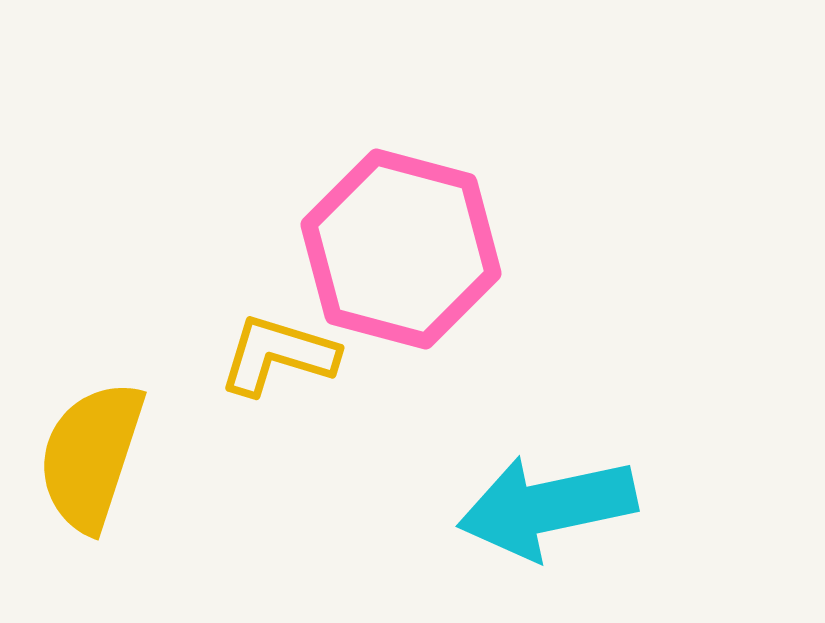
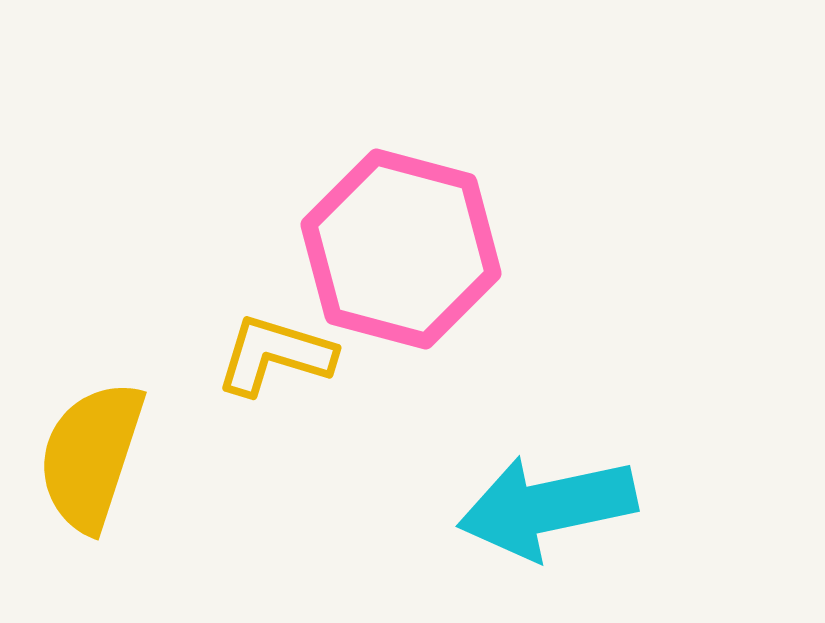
yellow L-shape: moved 3 px left
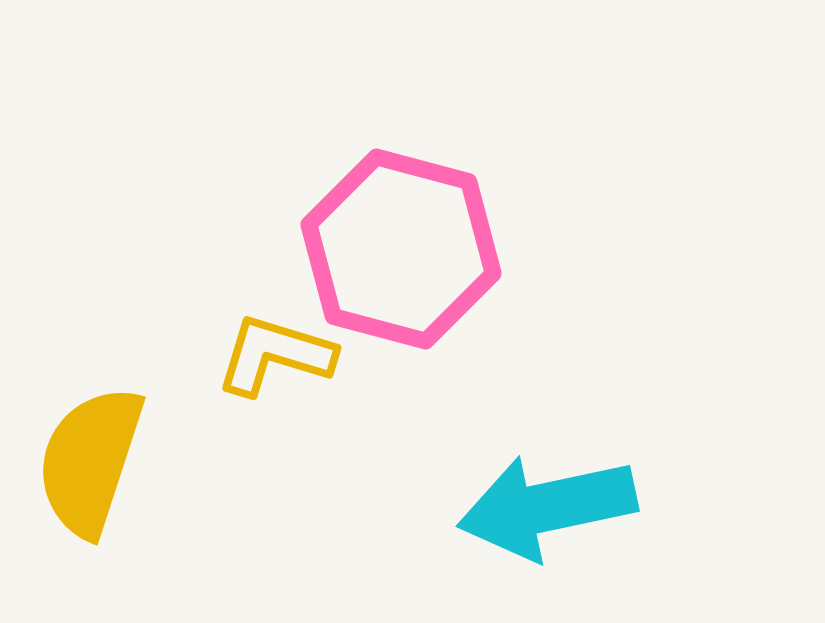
yellow semicircle: moved 1 px left, 5 px down
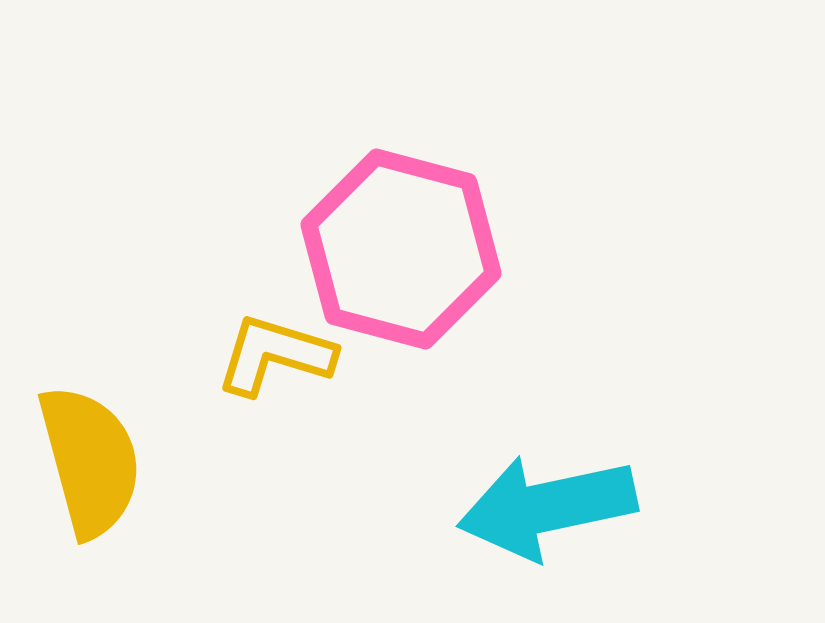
yellow semicircle: rotated 147 degrees clockwise
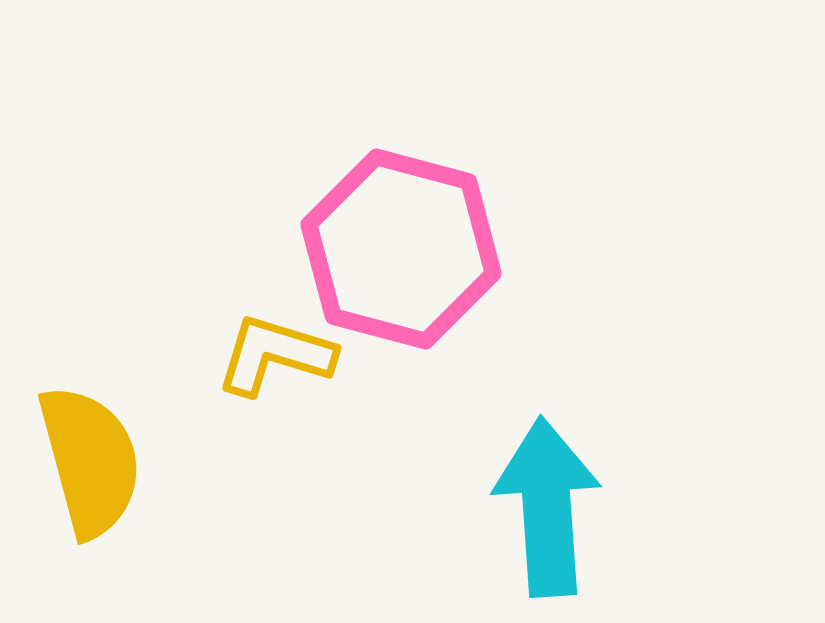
cyan arrow: rotated 98 degrees clockwise
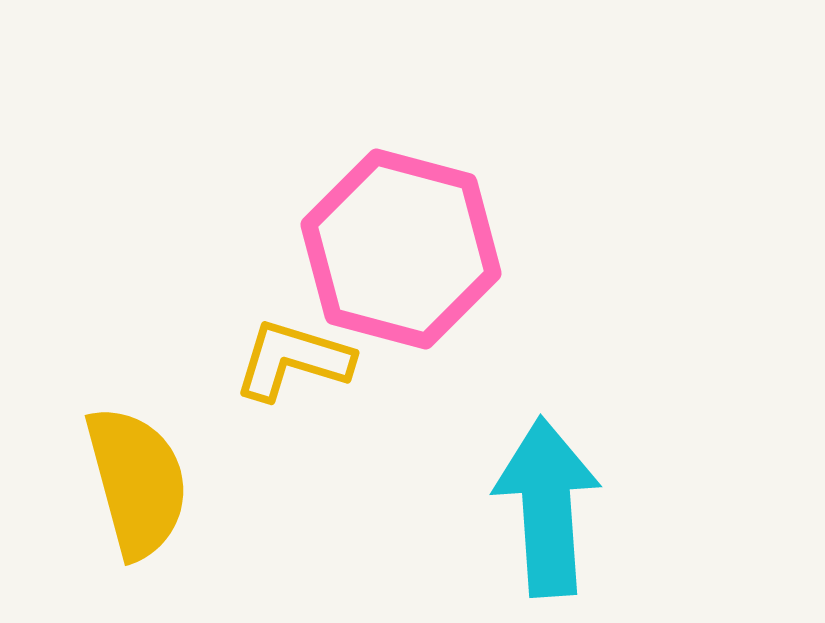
yellow L-shape: moved 18 px right, 5 px down
yellow semicircle: moved 47 px right, 21 px down
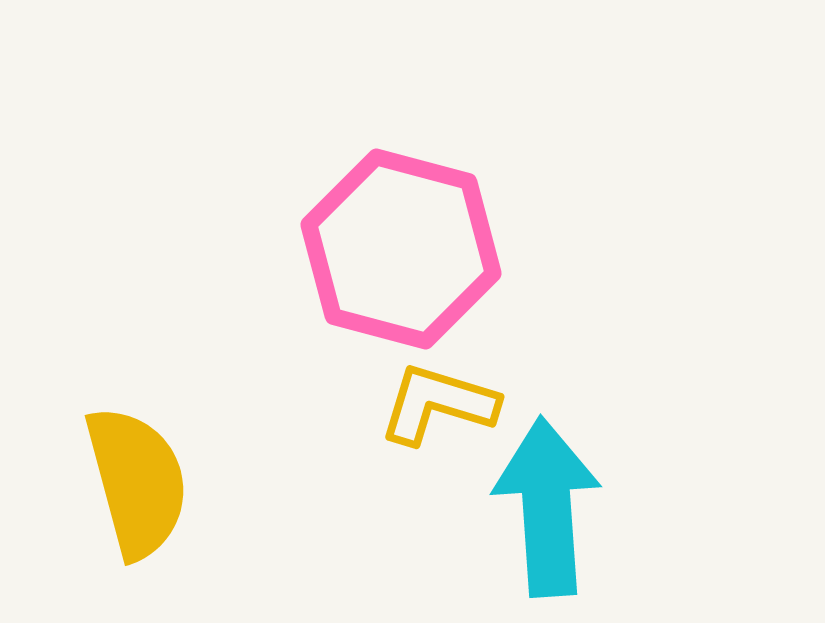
yellow L-shape: moved 145 px right, 44 px down
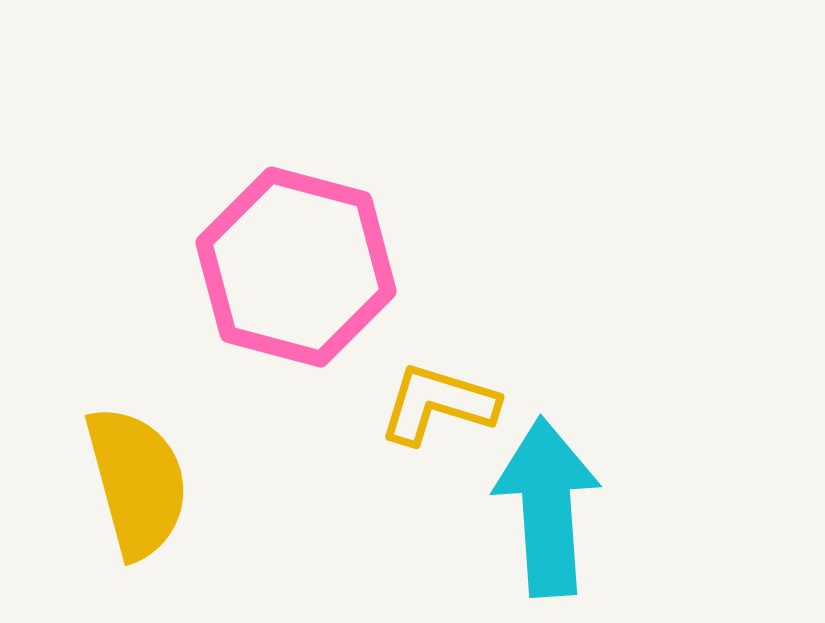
pink hexagon: moved 105 px left, 18 px down
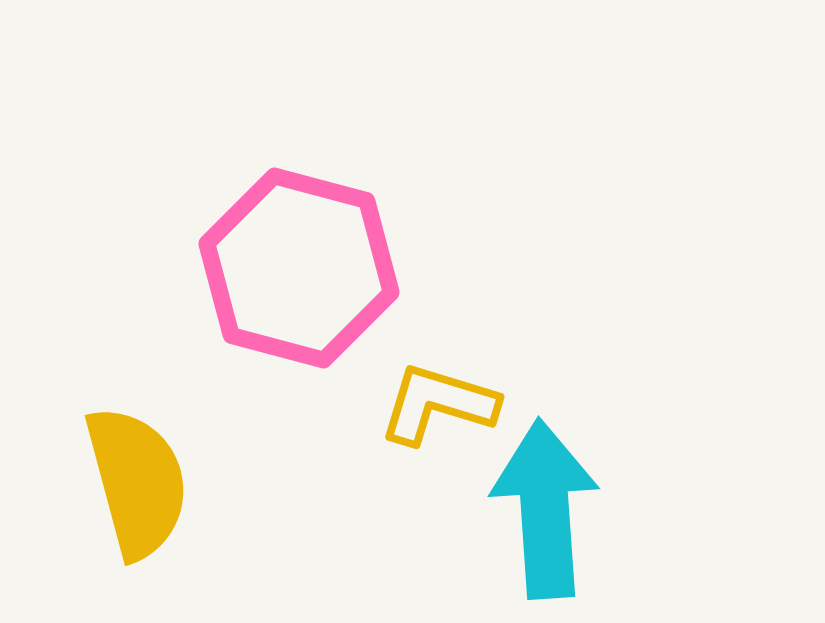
pink hexagon: moved 3 px right, 1 px down
cyan arrow: moved 2 px left, 2 px down
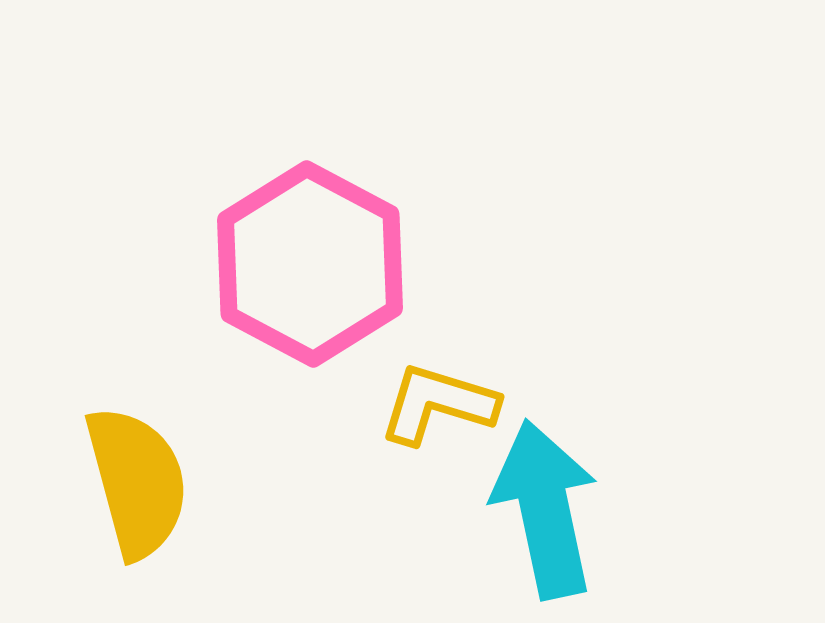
pink hexagon: moved 11 px right, 4 px up; rotated 13 degrees clockwise
cyan arrow: rotated 8 degrees counterclockwise
